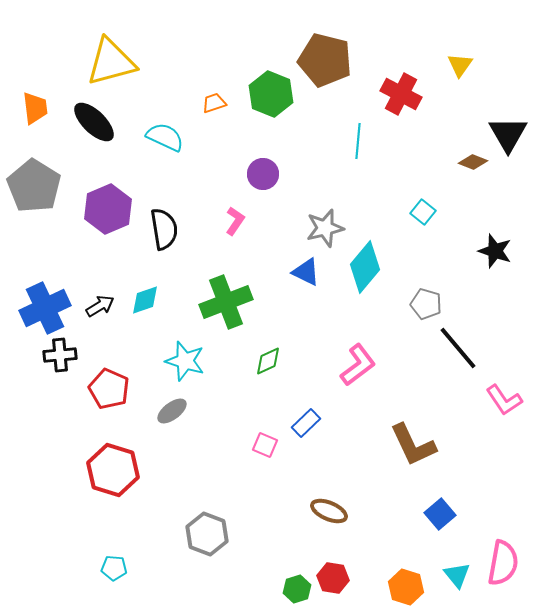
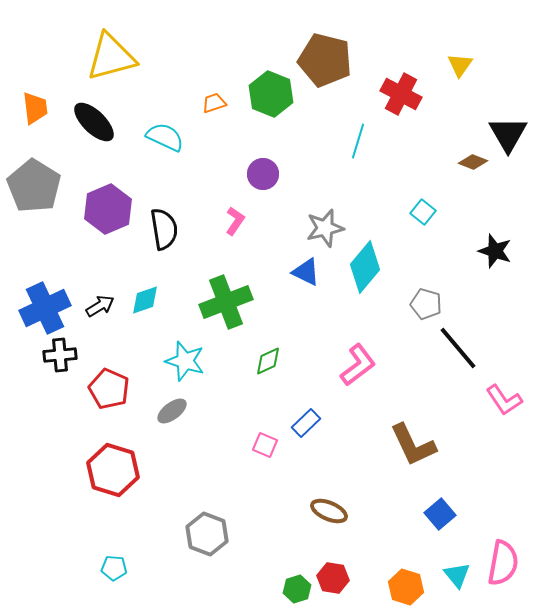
yellow triangle at (111, 62): moved 5 px up
cyan line at (358, 141): rotated 12 degrees clockwise
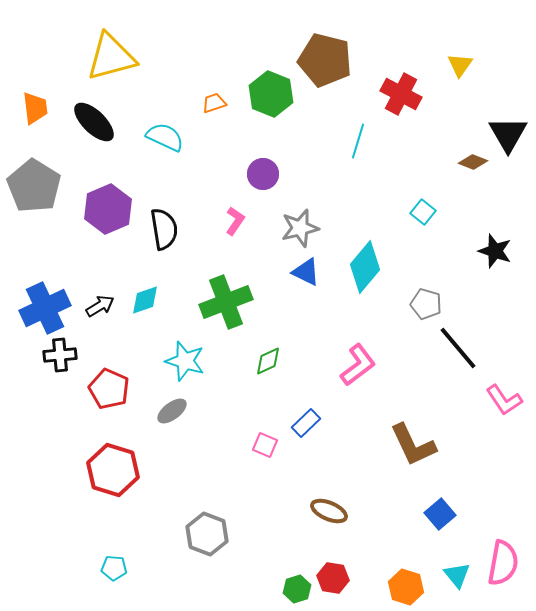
gray star at (325, 228): moved 25 px left
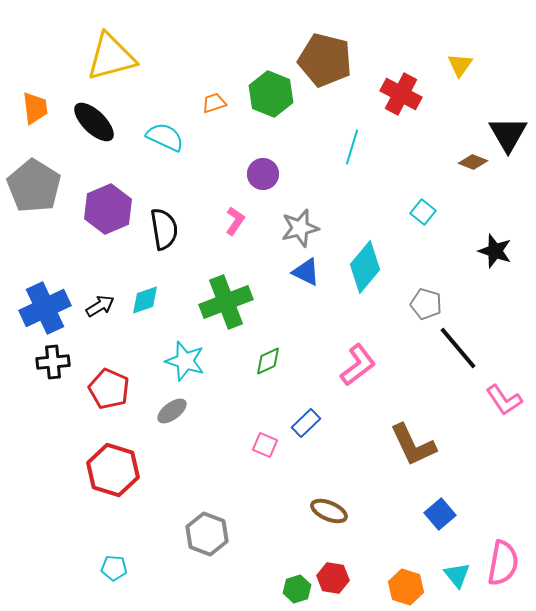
cyan line at (358, 141): moved 6 px left, 6 px down
black cross at (60, 355): moved 7 px left, 7 px down
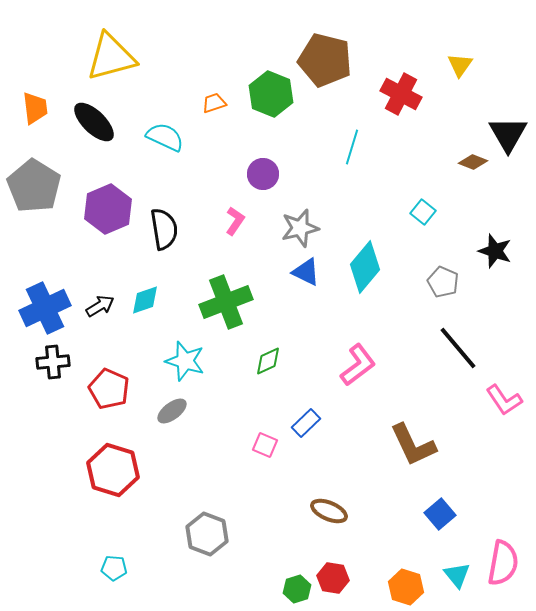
gray pentagon at (426, 304): moved 17 px right, 22 px up; rotated 8 degrees clockwise
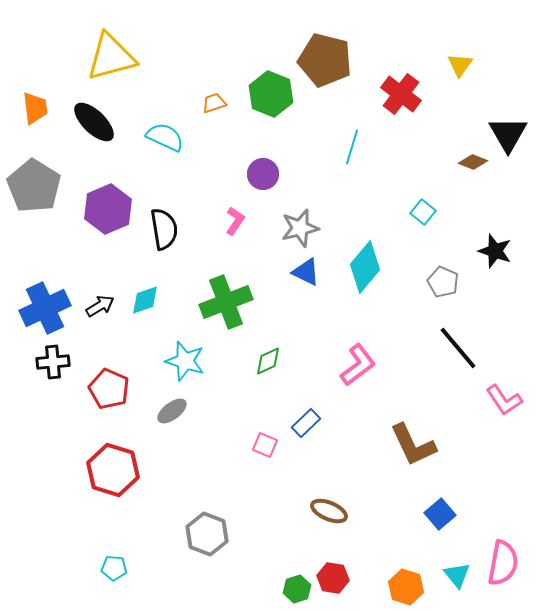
red cross at (401, 94): rotated 9 degrees clockwise
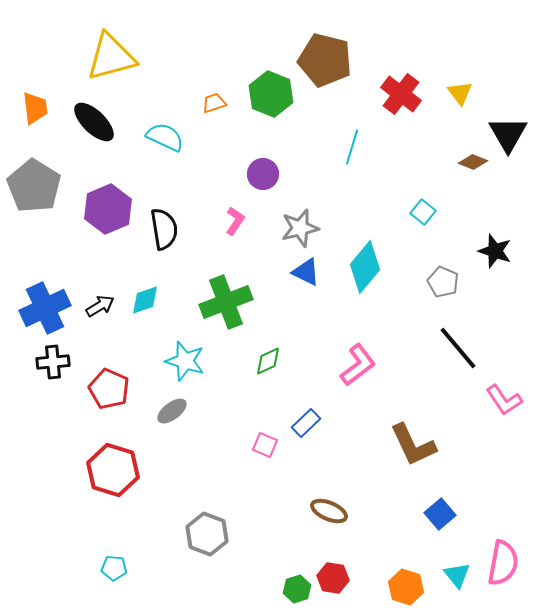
yellow triangle at (460, 65): moved 28 px down; rotated 12 degrees counterclockwise
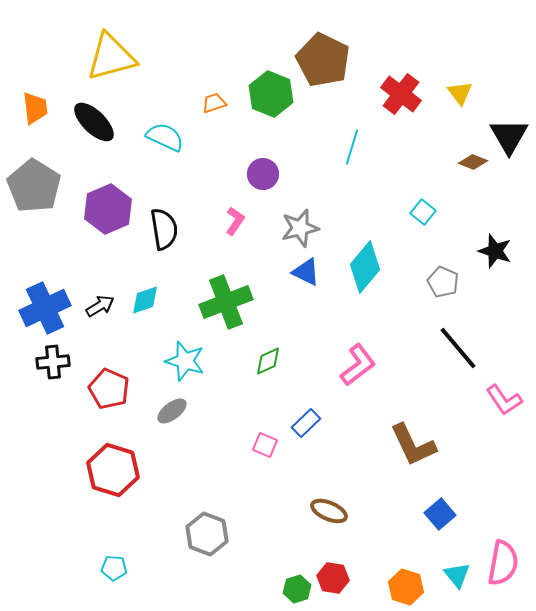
brown pentagon at (325, 60): moved 2 px left; rotated 12 degrees clockwise
black triangle at (508, 134): moved 1 px right, 2 px down
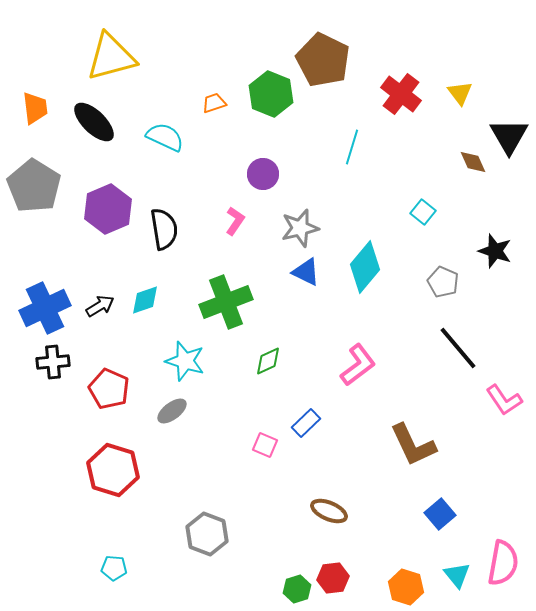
brown diamond at (473, 162): rotated 44 degrees clockwise
red hexagon at (333, 578): rotated 16 degrees counterclockwise
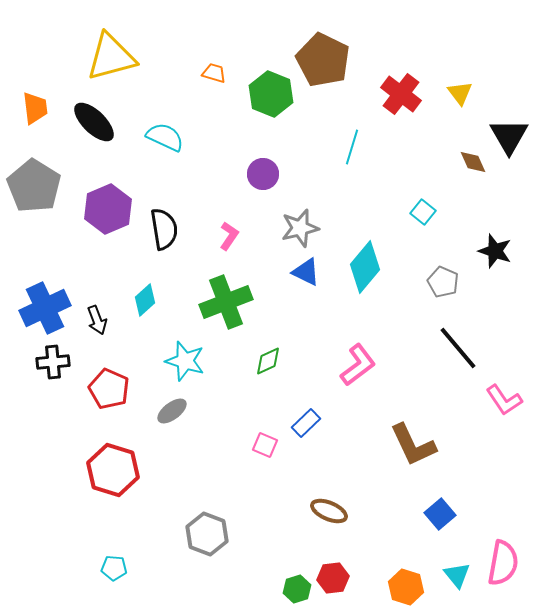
orange trapezoid at (214, 103): moved 30 px up; rotated 35 degrees clockwise
pink L-shape at (235, 221): moved 6 px left, 15 px down
cyan diamond at (145, 300): rotated 24 degrees counterclockwise
black arrow at (100, 306): moved 3 px left, 14 px down; rotated 100 degrees clockwise
